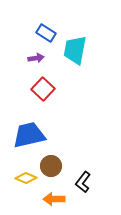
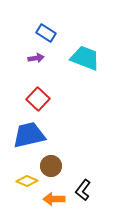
cyan trapezoid: moved 10 px right, 8 px down; rotated 100 degrees clockwise
red square: moved 5 px left, 10 px down
yellow diamond: moved 1 px right, 3 px down
black L-shape: moved 8 px down
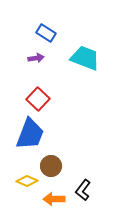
blue trapezoid: moved 1 px right, 1 px up; rotated 124 degrees clockwise
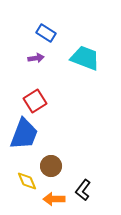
red square: moved 3 px left, 2 px down; rotated 15 degrees clockwise
blue trapezoid: moved 6 px left
yellow diamond: rotated 45 degrees clockwise
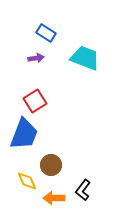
brown circle: moved 1 px up
orange arrow: moved 1 px up
